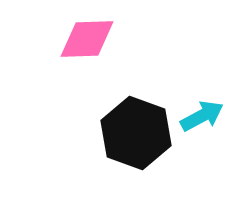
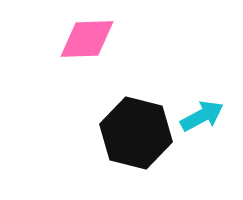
black hexagon: rotated 6 degrees counterclockwise
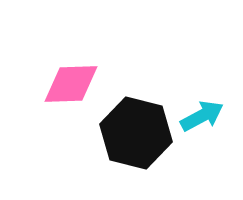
pink diamond: moved 16 px left, 45 px down
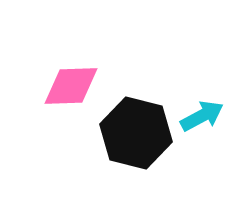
pink diamond: moved 2 px down
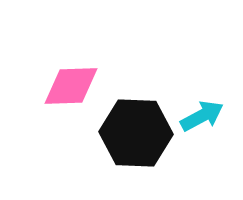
black hexagon: rotated 12 degrees counterclockwise
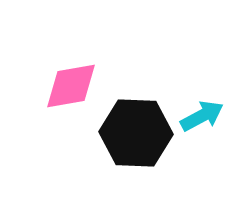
pink diamond: rotated 8 degrees counterclockwise
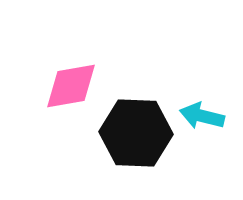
cyan arrow: rotated 138 degrees counterclockwise
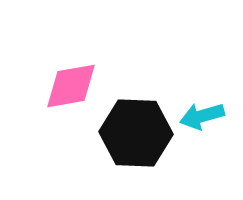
cyan arrow: rotated 30 degrees counterclockwise
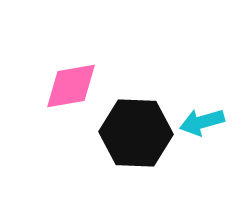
cyan arrow: moved 6 px down
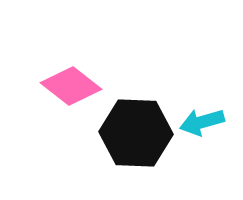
pink diamond: rotated 48 degrees clockwise
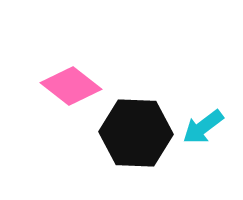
cyan arrow: moved 1 px right, 5 px down; rotated 21 degrees counterclockwise
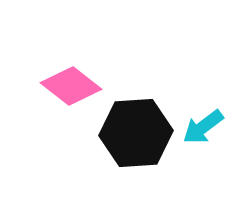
black hexagon: rotated 6 degrees counterclockwise
